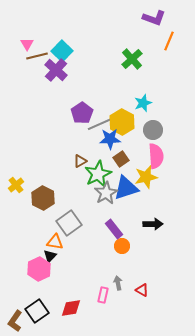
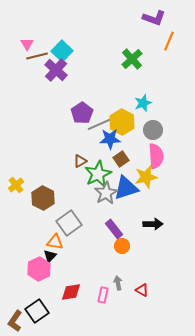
red diamond: moved 16 px up
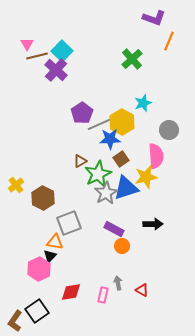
gray circle: moved 16 px right
gray square: rotated 15 degrees clockwise
purple rectangle: rotated 24 degrees counterclockwise
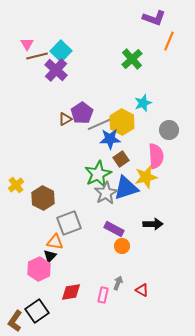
cyan square: moved 1 px left
brown triangle: moved 15 px left, 42 px up
gray arrow: rotated 32 degrees clockwise
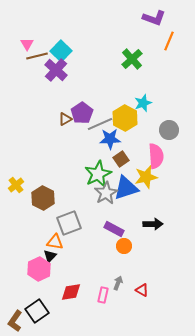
yellow hexagon: moved 3 px right, 4 px up
orange circle: moved 2 px right
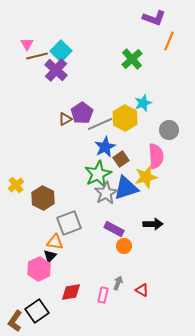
blue star: moved 5 px left, 8 px down; rotated 25 degrees counterclockwise
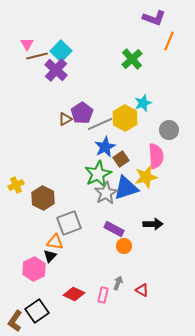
yellow cross: rotated 14 degrees clockwise
pink hexagon: moved 5 px left
red diamond: moved 3 px right, 2 px down; rotated 35 degrees clockwise
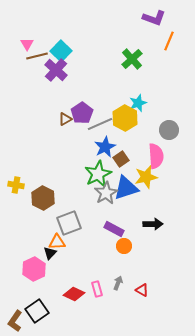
cyan star: moved 5 px left
yellow cross: rotated 35 degrees clockwise
orange triangle: moved 2 px right; rotated 12 degrees counterclockwise
black triangle: moved 3 px up
pink rectangle: moved 6 px left, 6 px up; rotated 28 degrees counterclockwise
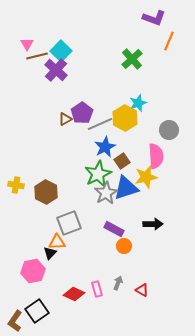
brown square: moved 1 px right, 2 px down
brown hexagon: moved 3 px right, 6 px up
pink hexagon: moved 1 px left, 2 px down; rotated 15 degrees clockwise
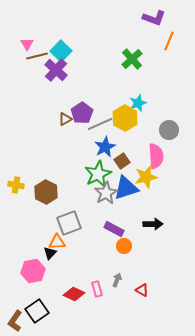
gray arrow: moved 1 px left, 3 px up
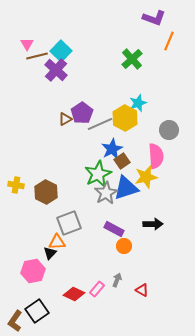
blue star: moved 7 px right, 2 px down
pink rectangle: rotated 56 degrees clockwise
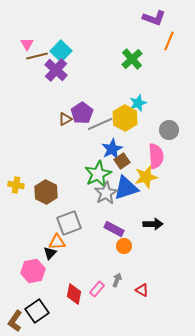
red diamond: rotated 75 degrees clockwise
